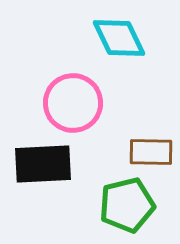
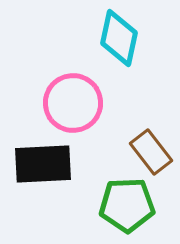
cyan diamond: rotated 38 degrees clockwise
brown rectangle: rotated 51 degrees clockwise
green pentagon: rotated 12 degrees clockwise
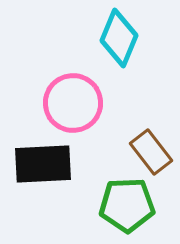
cyan diamond: rotated 10 degrees clockwise
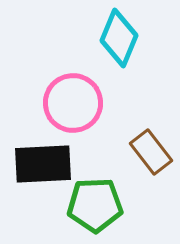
green pentagon: moved 32 px left
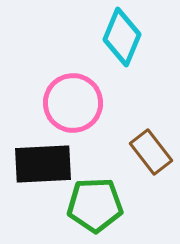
cyan diamond: moved 3 px right, 1 px up
